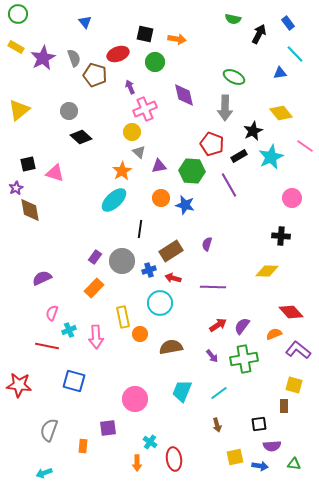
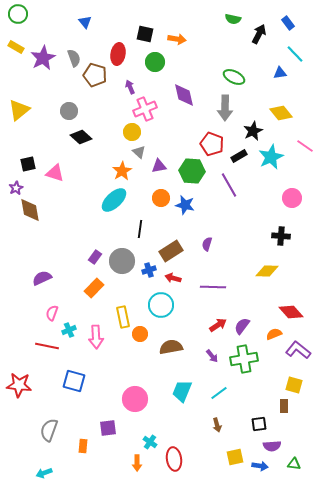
red ellipse at (118, 54): rotated 60 degrees counterclockwise
cyan circle at (160, 303): moved 1 px right, 2 px down
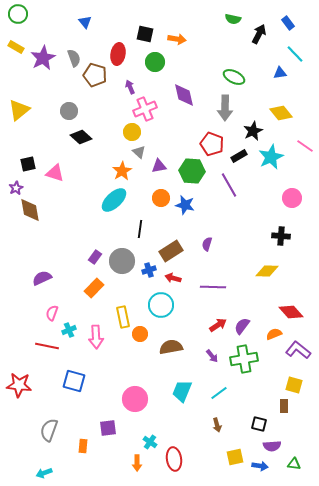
black square at (259, 424): rotated 21 degrees clockwise
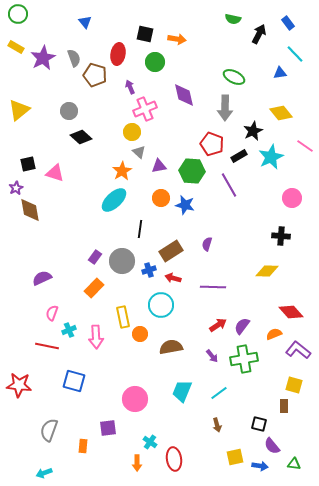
purple semicircle at (272, 446): rotated 54 degrees clockwise
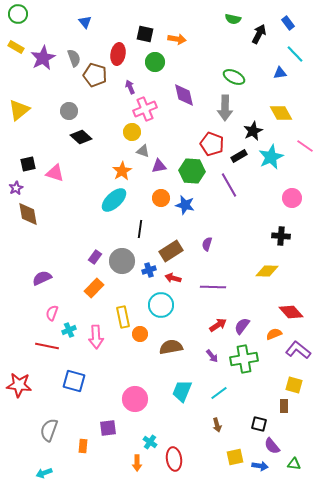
yellow diamond at (281, 113): rotated 10 degrees clockwise
gray triangle at (139, 152): moved 4 px right, 1 px up; rotated 24 degrees counterclockwise
brown diamond at (30, 210): moved 2 px left, 4 px down
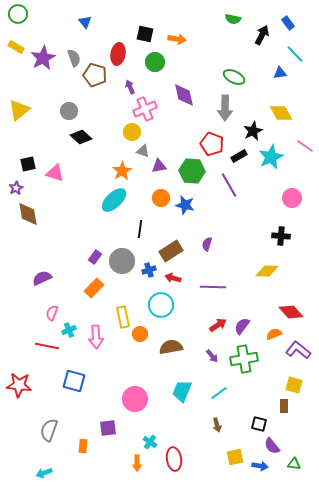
black arrow at (259, 34): moved 3 px right, 1 px down
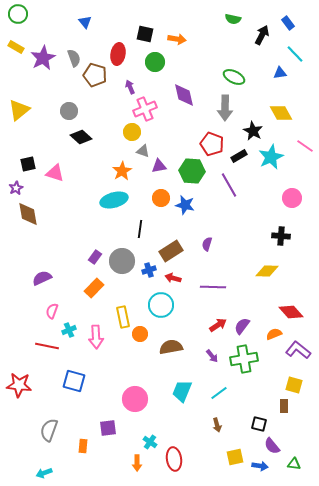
black star at (253, 131): rotated 18 degrees counterclockwise
cyan ellipse at (114, 200): rotated 28 degrees clockwise
pink semicircle at (52, 313): moved 2 px up
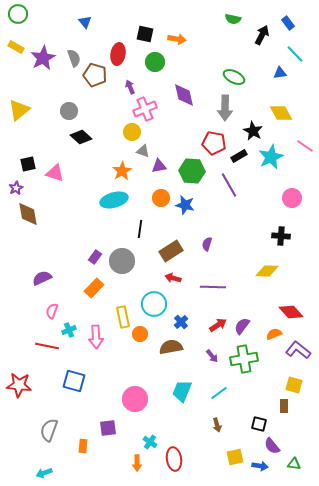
red pentagon at (212, 144): moved 2 px right, 1 px up; rotated 10 degrees counterclockwise
blue cross at (149, 270): moved 32 px right, 52 px down; rotated 24 degrees counterclockwise
cyan circle at (161, 305): moved 7 px left, 1 px up
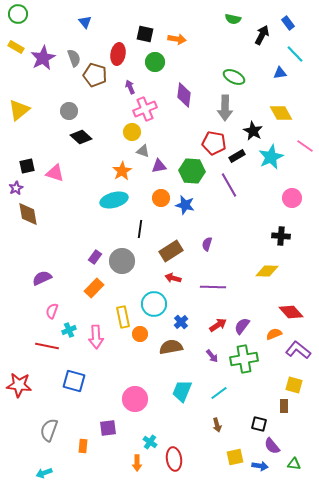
purple diamond at (184, 95): rotated 20 degrees clockwise
black rectangle at (239, 156): moved 2 px left
black square at (28, 164): moved 1 px left, 2 px down
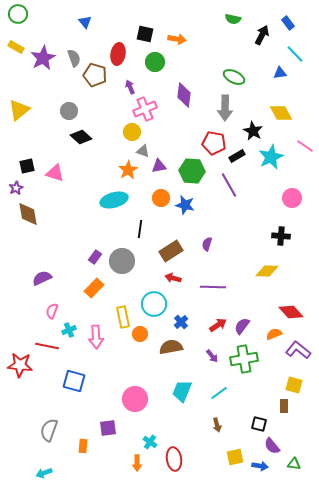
orange star at (122, 171): moved 6 px right, 1 px up
red star at (19, 385): moved 1 px right, 20 px up
